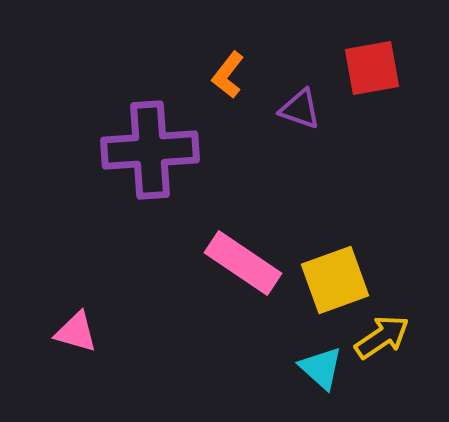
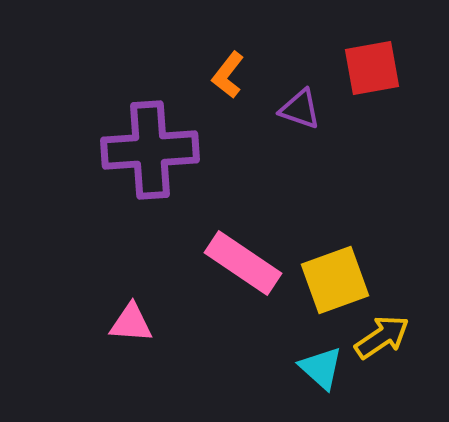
pink triangle: moved 55 px right, 9 px up; rotated 12 degrees counterclockwise
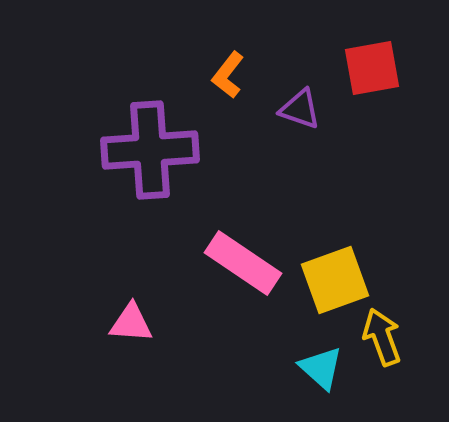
yellow arrow: rotated 76 degrees counterclockwise
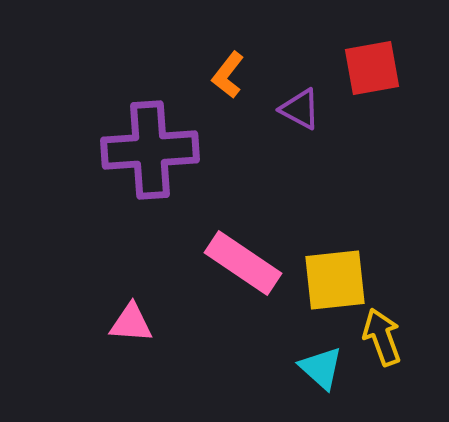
purple triangle: rotated 9 degrees clockwise
yellow square: rotated 14 degrees clockwise
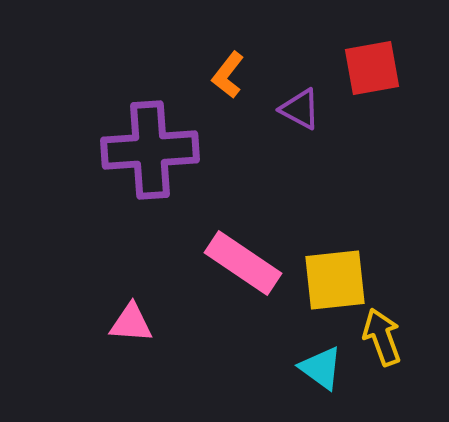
cyan triangle: rotated 6 degrees counterclockwise
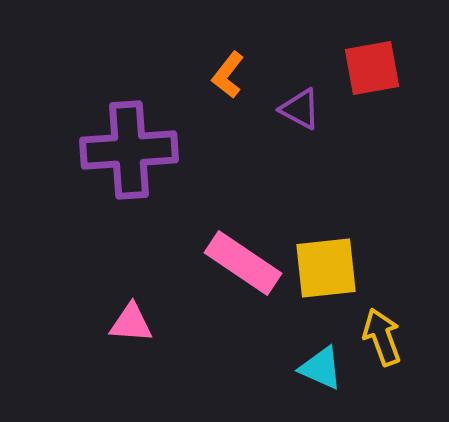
purple cross: moved 21 px left
yellow square: moved 9 px left, 12 px up
cyan triangle: rotated 12 degrees counterclockwise
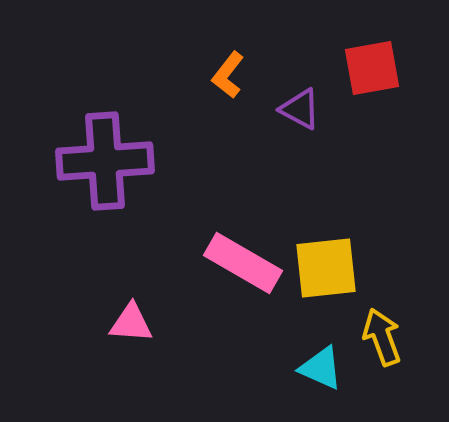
purple cross: moved 24 px left, 11 px down
pink rectangle: rotated 4 degrees counterclockwise
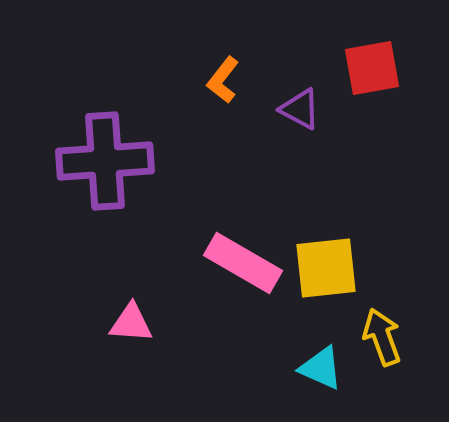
orange L-shape: moved 5 px left, 5 px down
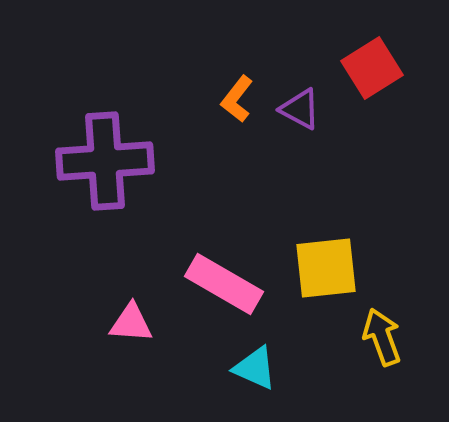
red square: rotated 22 degrees counterclockwise
orange L-shape: moved 14 px right, 19 px down
pink rectangle: moved 19 px left, 21 px down
cyan triangle: moved 66 px left
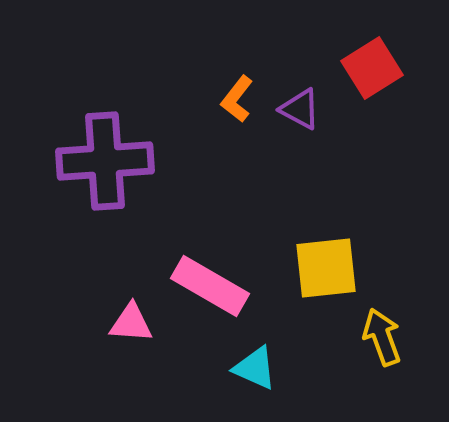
pink rectangle: moved 14 px left, 2 px down
